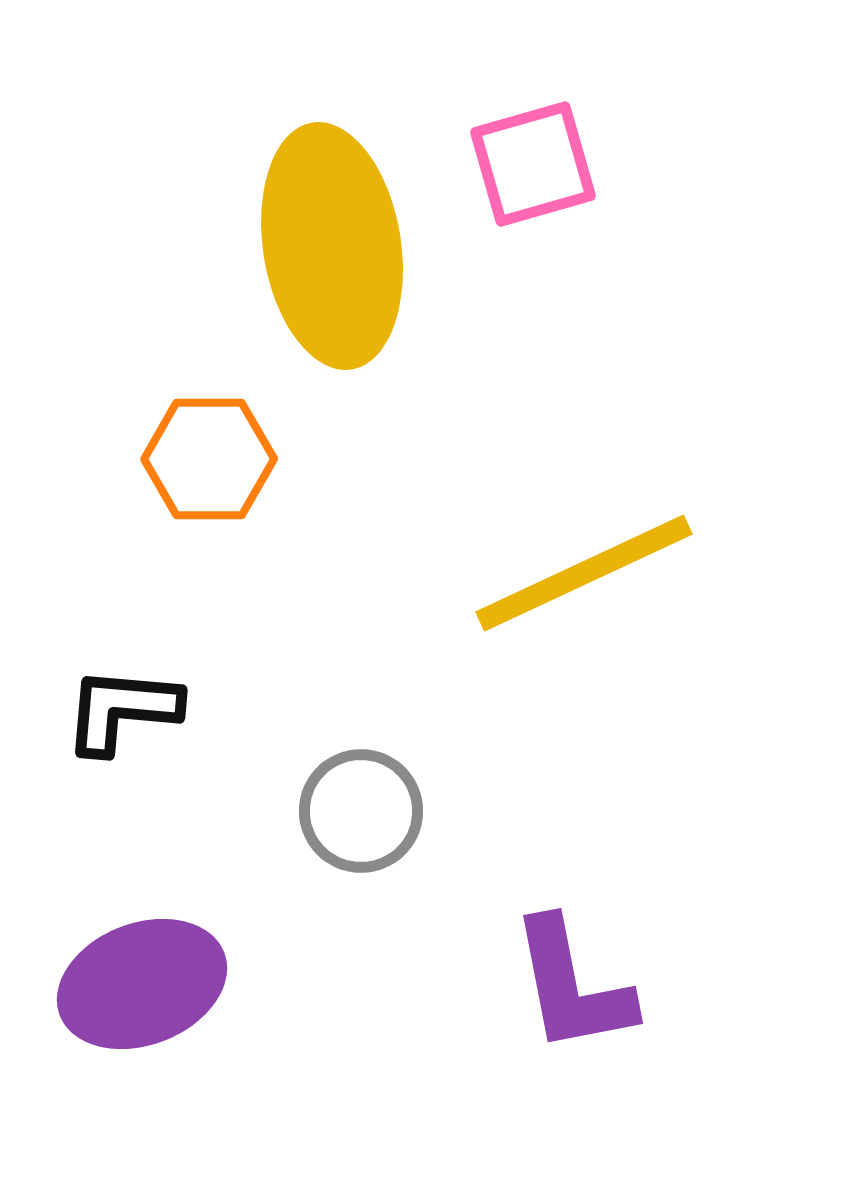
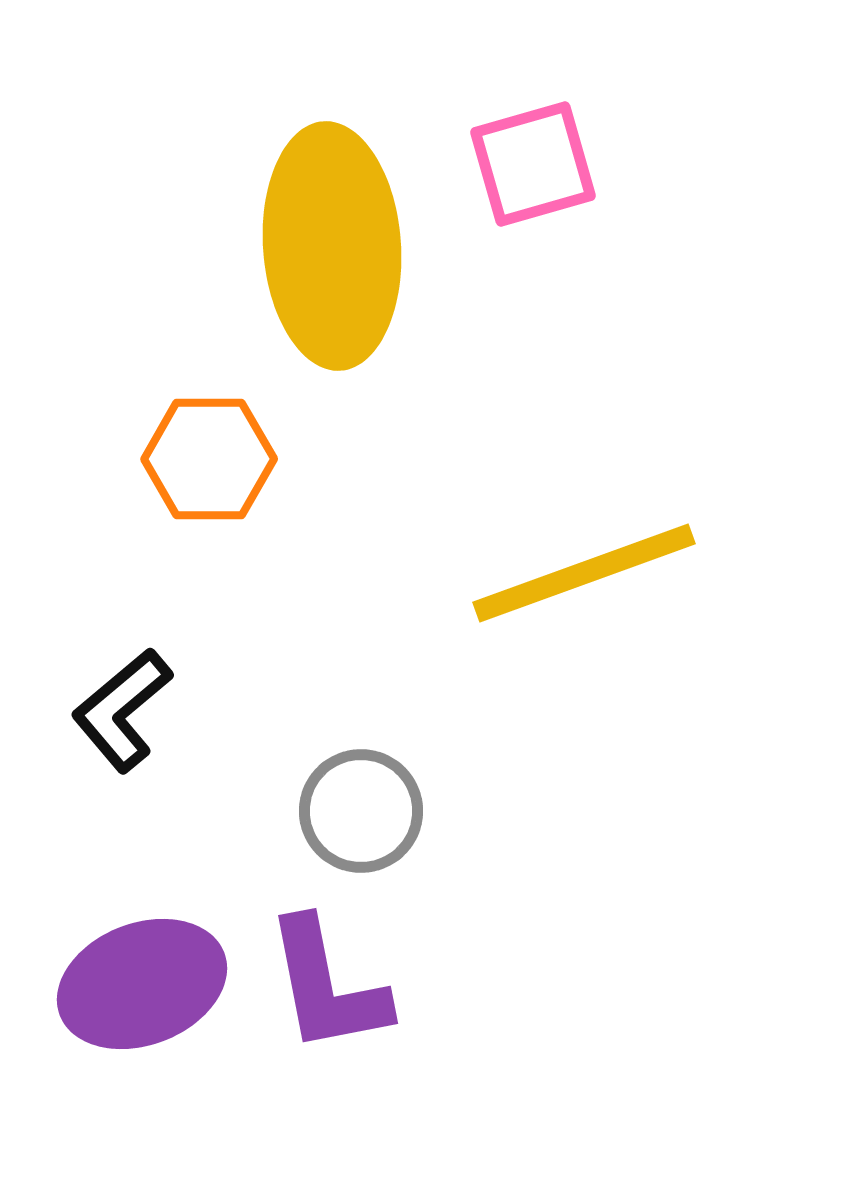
yellow ellipse: rotated 5 degrees clockwise
yellow line: rotated 5 degrees clockwise
black L-shape: rotated 45 degrees counterclockwise
purple L-shape: moved 245 px left
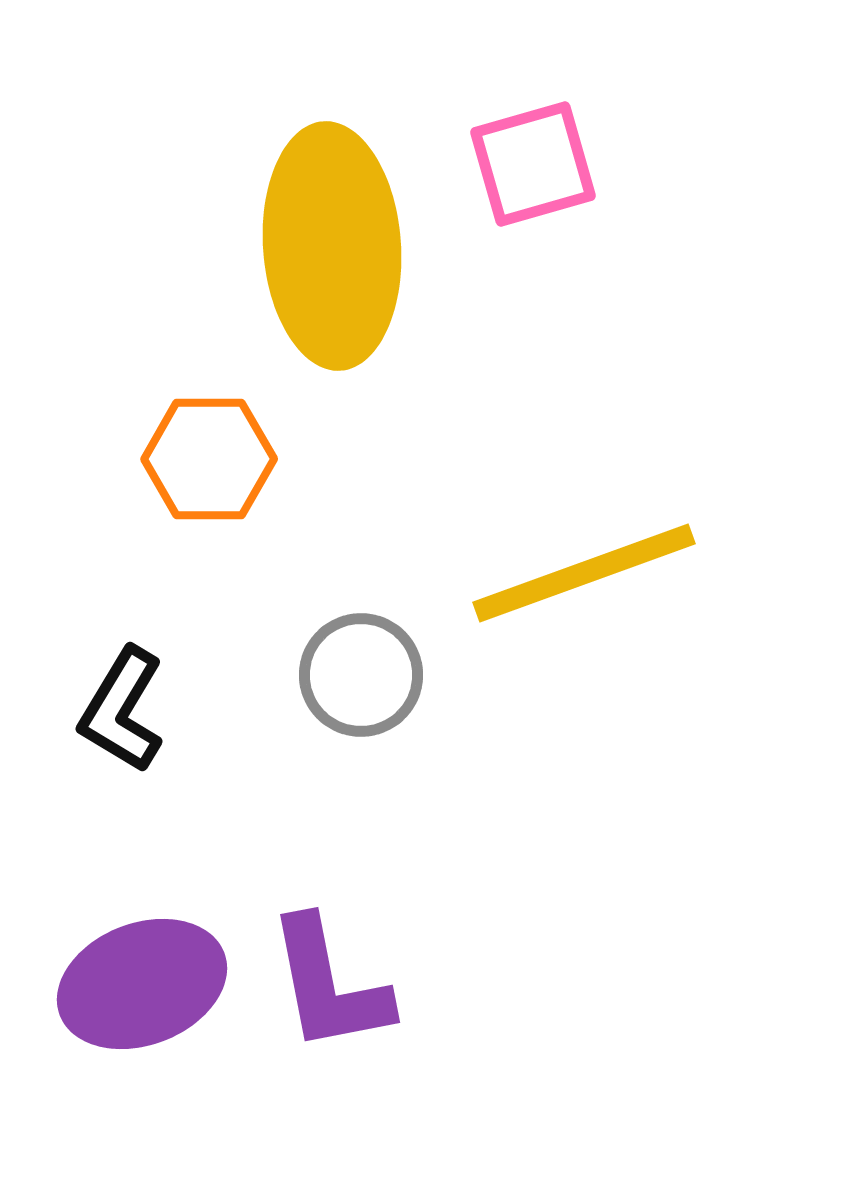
black L-shape: rotated 19 degrees counterclockwise
gray circle: moved 136 px up
purple L-shape: moved 2 px right, 1 px up
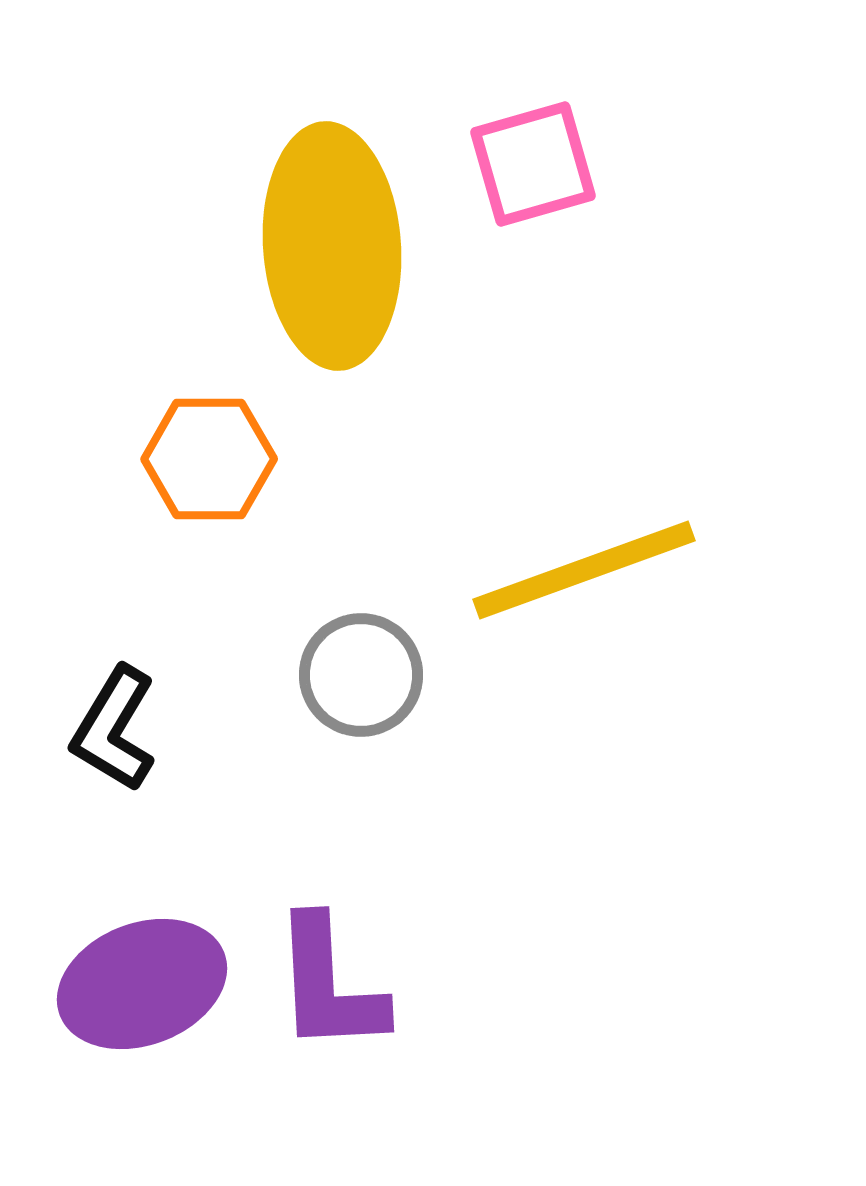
yellow line: moved 3 px up
black L-shape: moved 8 px left, 19 px down
purple L-shape: rotated 8 degrees clockwise
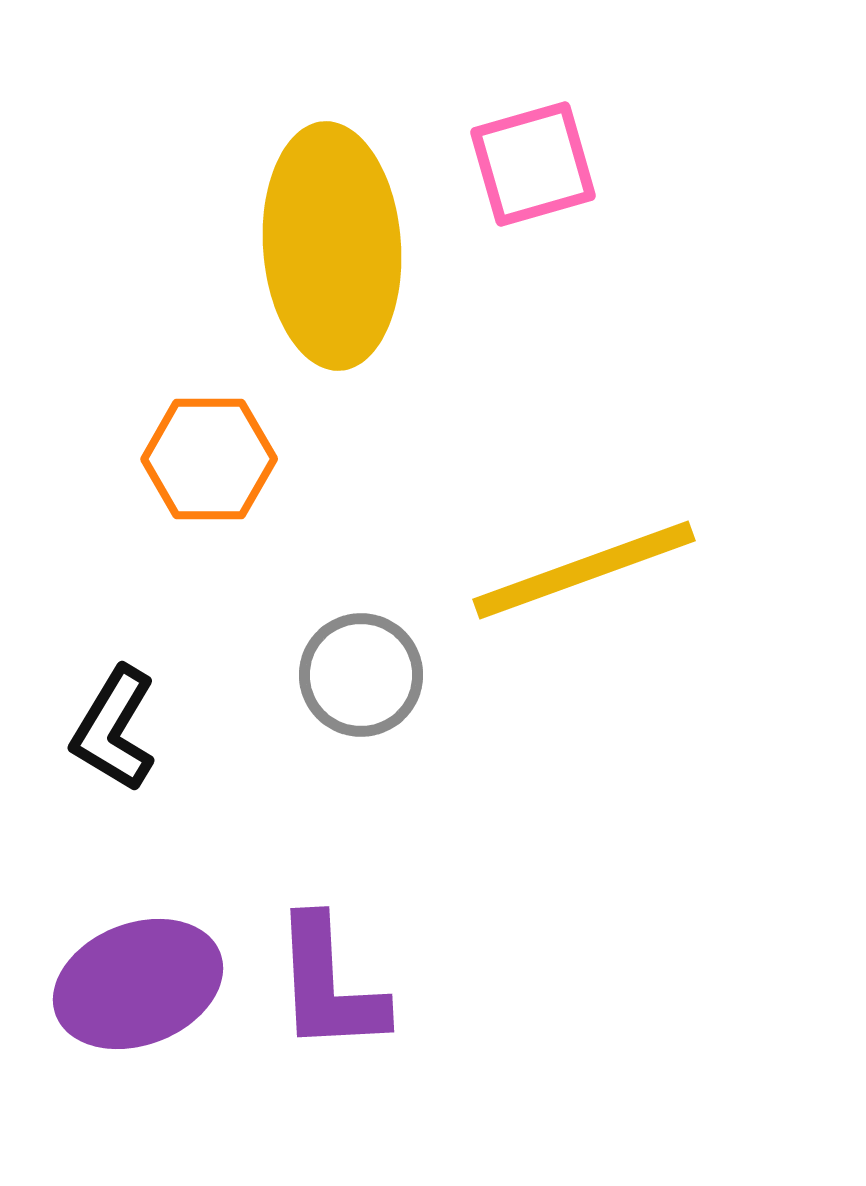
purple ellipse: moved 4 px left
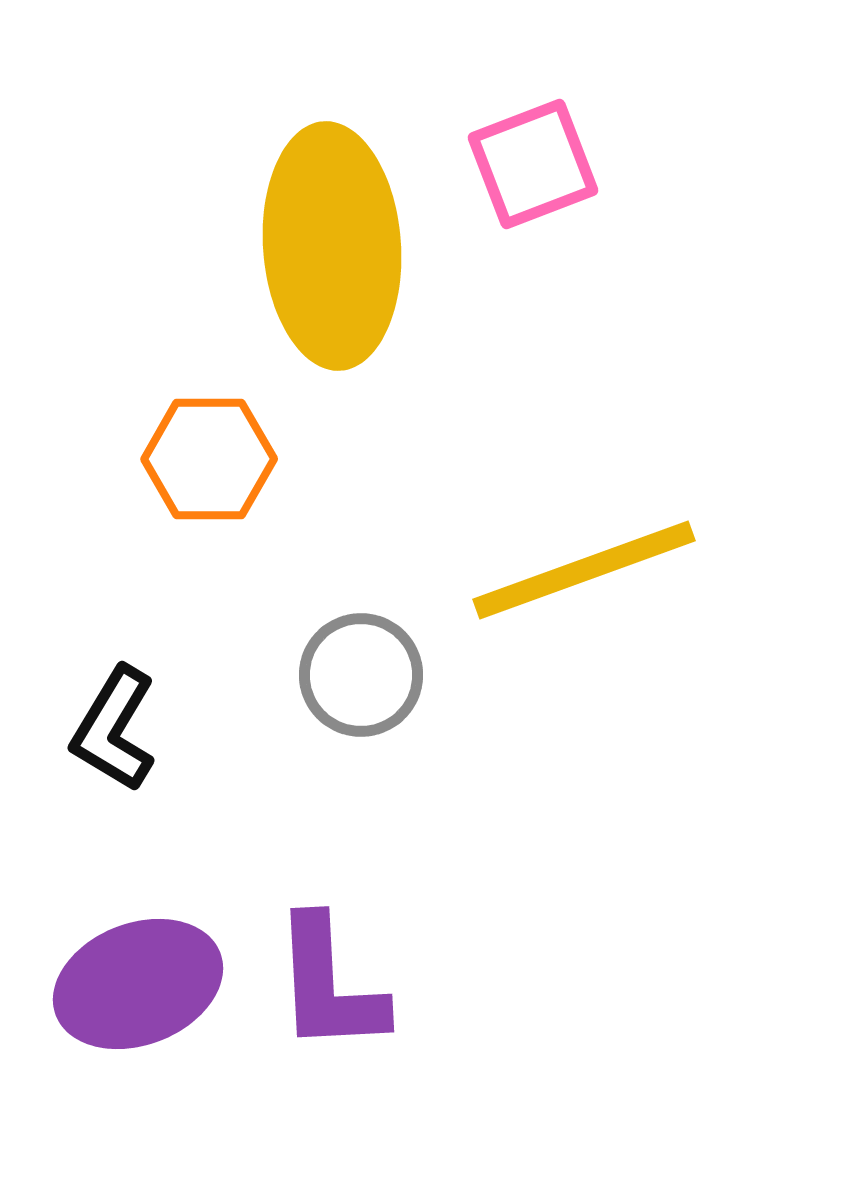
pink square: rotated 5 degrees counterclockwise
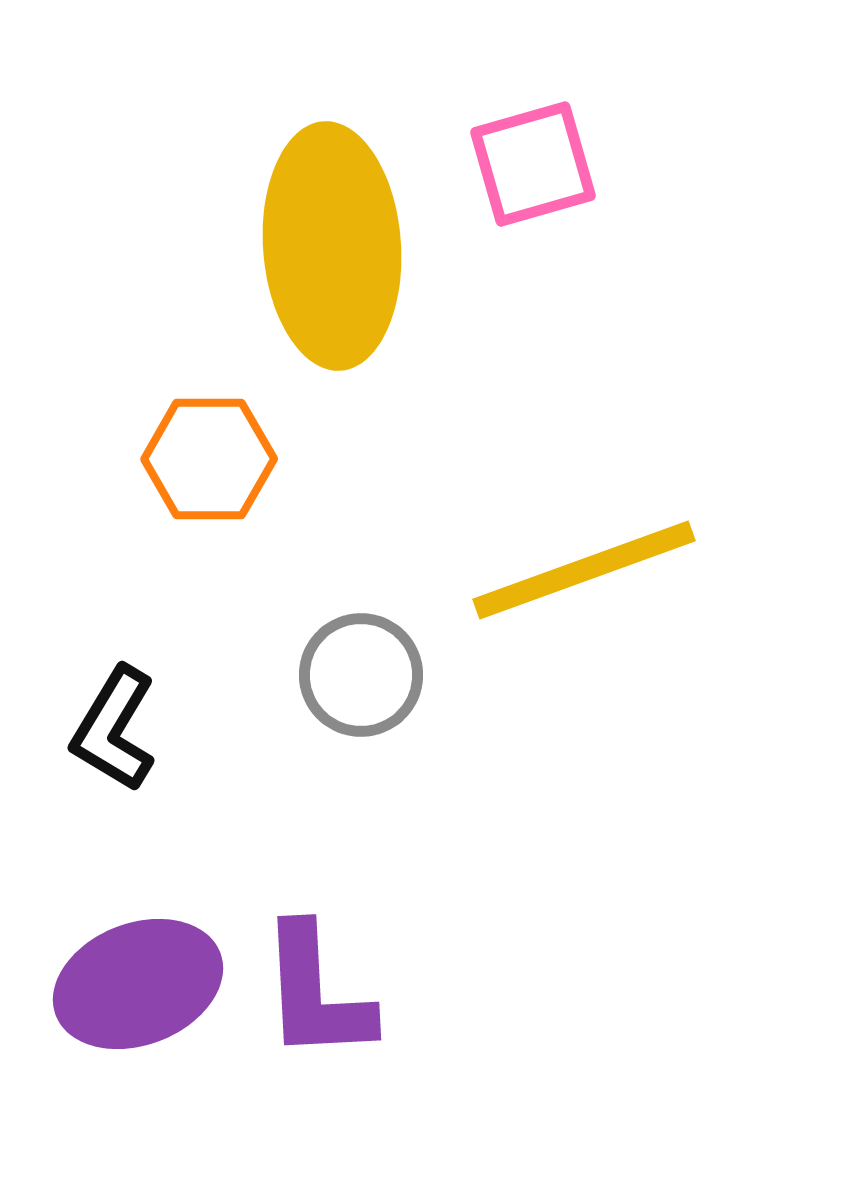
pink square: rotated 5 degrees clockwise
purple L-shape: moved 13 px left, 8 px down
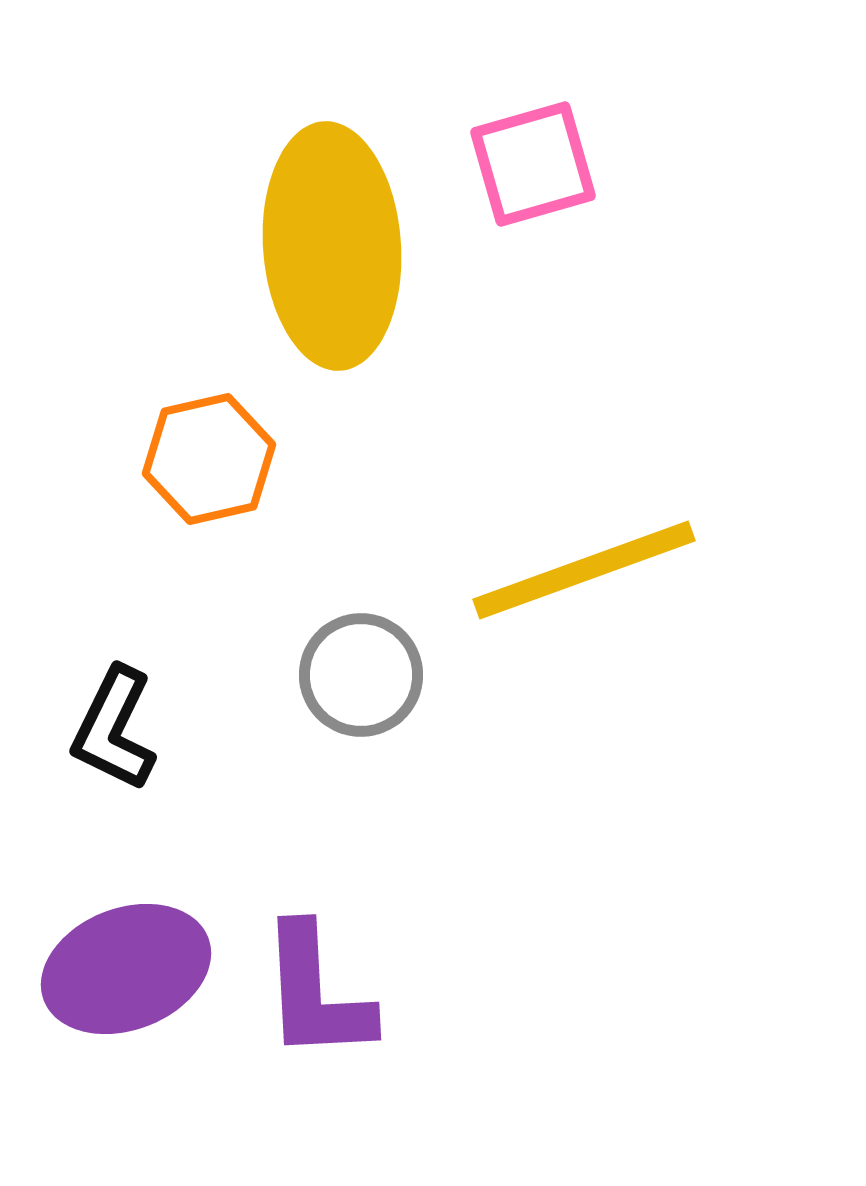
orange hexagon: rotated 13 degrees counterclockwise
black L-shape: rotated 5 degrees counterclockwise
purple ellipse: moved 12 px left, 15 px up
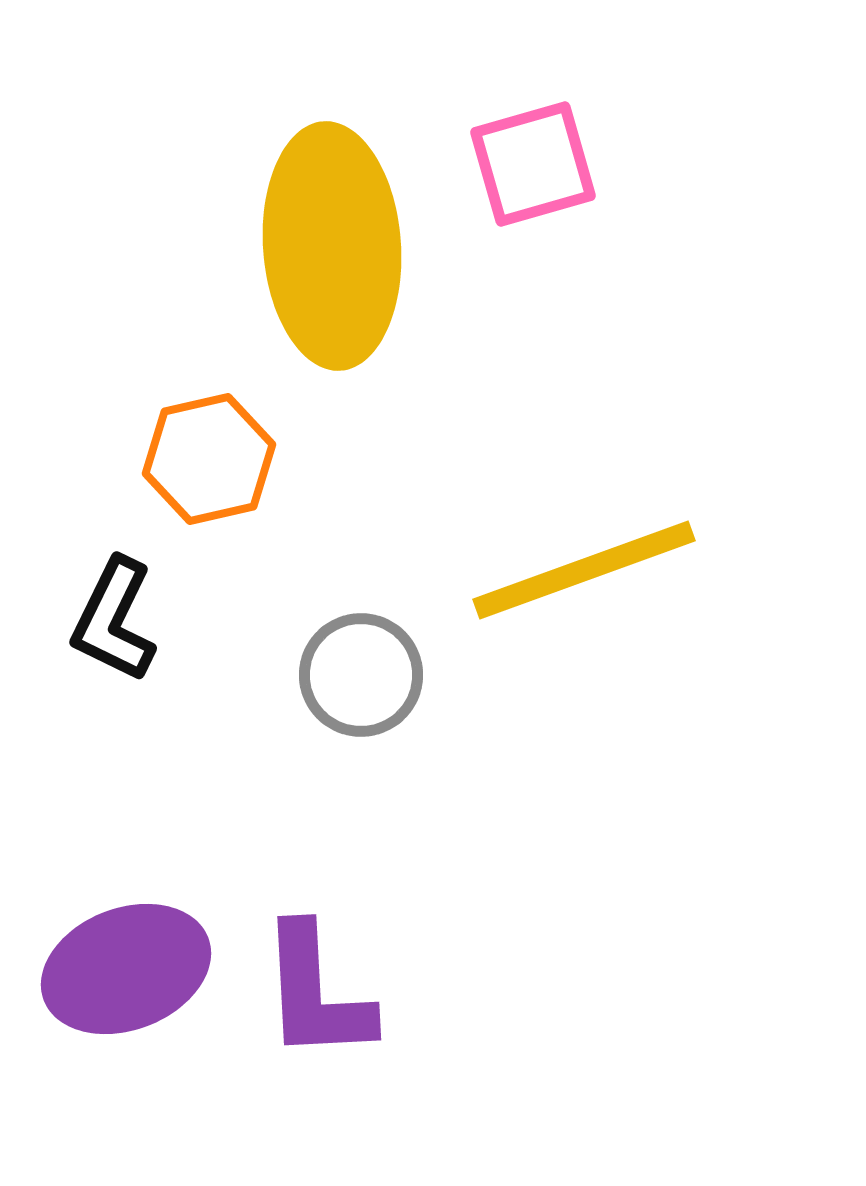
black L-shape: moved 109 px up
